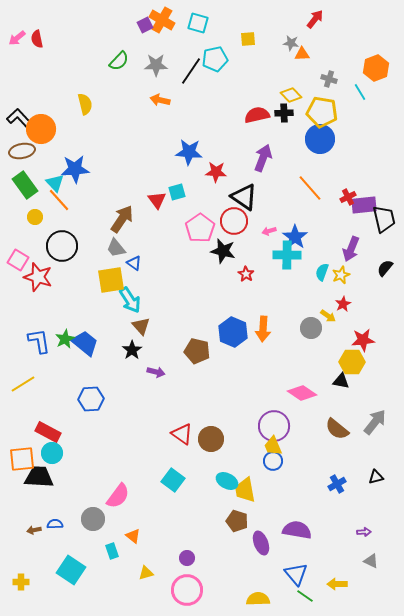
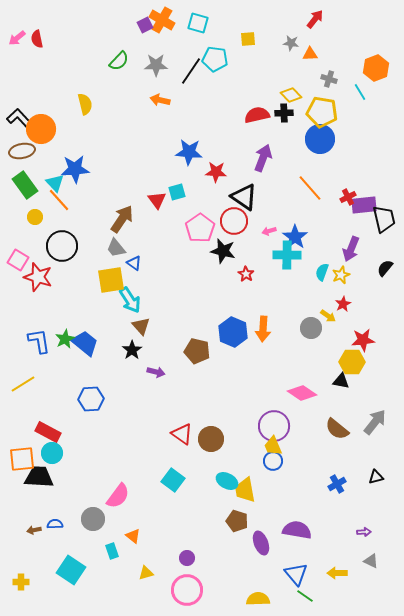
orange triangle at (302, 54): moved 8 px right
cyan pentagon at (215, 59): rotated 20 degrees clockwise
yellow arrow at (337, 584): moved 11 px up
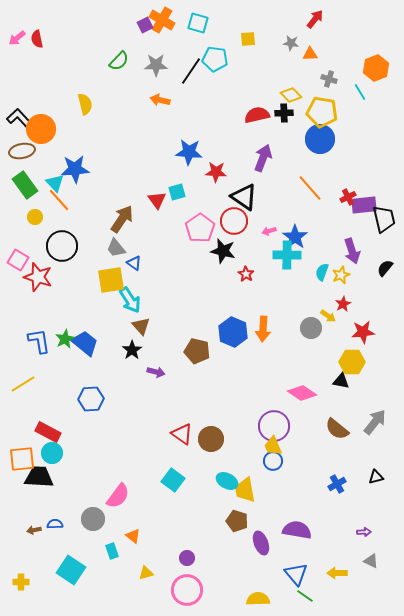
purple arrow at (351, 249): moved 1 px right, 2 px down; rotated 40 degrees counterclockwise
red star at (363, 340): moved 8 px up
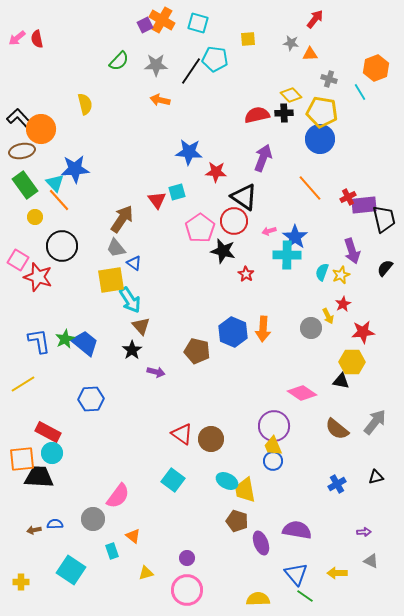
yellow arrow at (328, 316): rotated 28 degrees clockwise
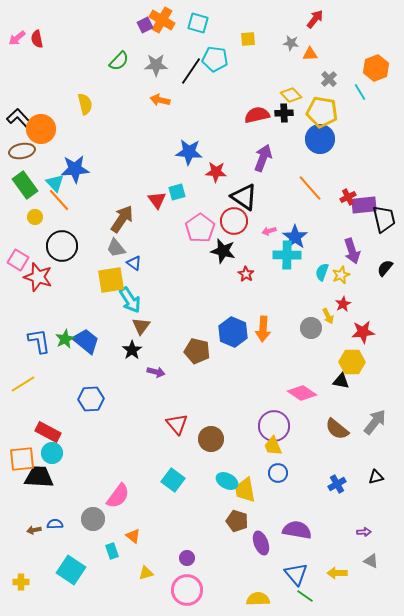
gray cross at (329, 79): rotated 28 degrees clockwise
brown triangle at (141, 326): rotated 18 degrees clockwise
blue trapezoid at (85, 343): moved 1 px right, 2 px up
red triangle at (182, 434): moved 5 px left, 10 px up; rotated 15 degrees clockwise
blue circle at (273, 461): moved 5 px right, 12 px down
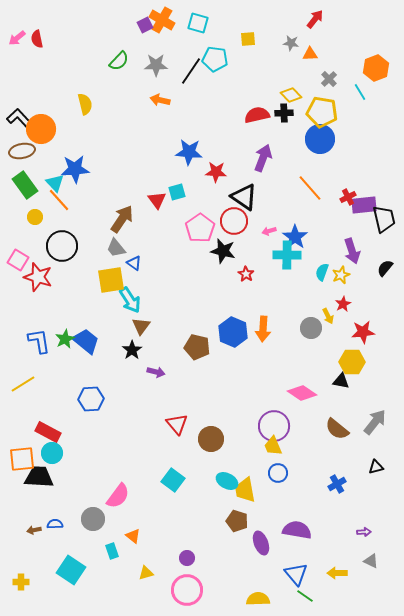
brown pentagon at (197, 351): moved 4 px up
black triangle at (376, 477): moved 10 px up
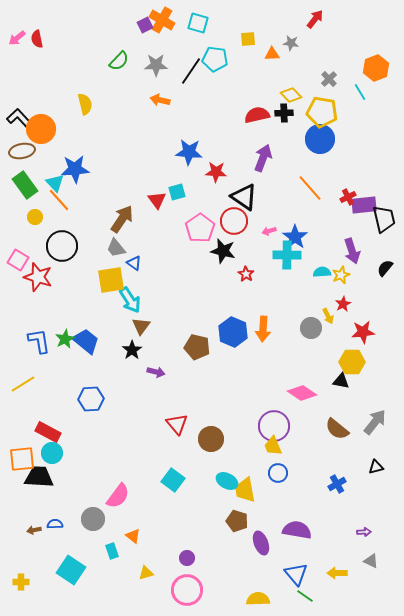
orange triangle at (310, 54): moved 38 px left
cyan semicircle at (322, 272): rotated 66 degrees clockwise
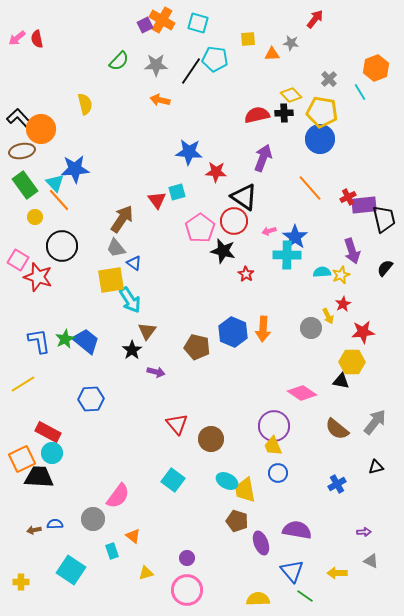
brown triangle at (141, 326): moved 6 px right, 5 px down
orange square at (22, 459): rotated 20 degrees counterclockwise
blue triangle at (296, 574): moved 4 px left, 3 px up
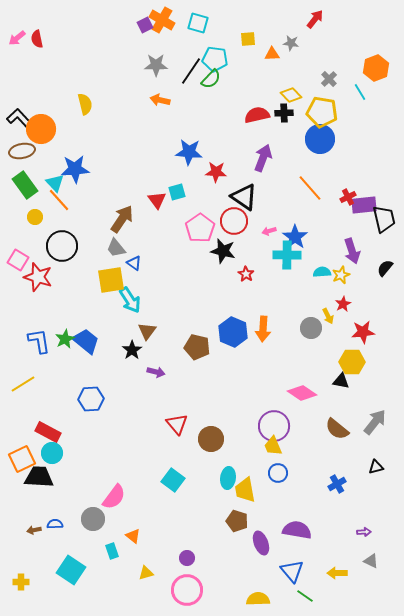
green semicircle at (119, 61): moved 92 px right, 18 px down
cyan ellipse at (227, 481): moved 1 px right, 3 px up; rotated 70 degrees clockwise
pink semicircle at (118, 496): moved 4 px left, 1 px down
